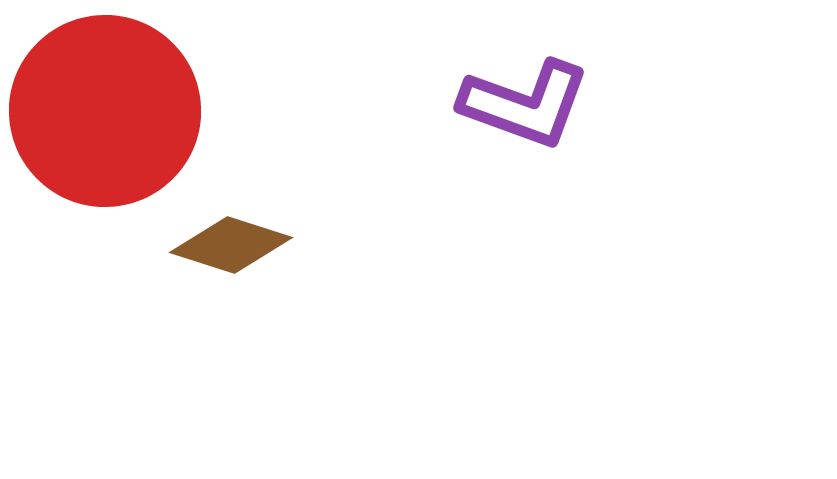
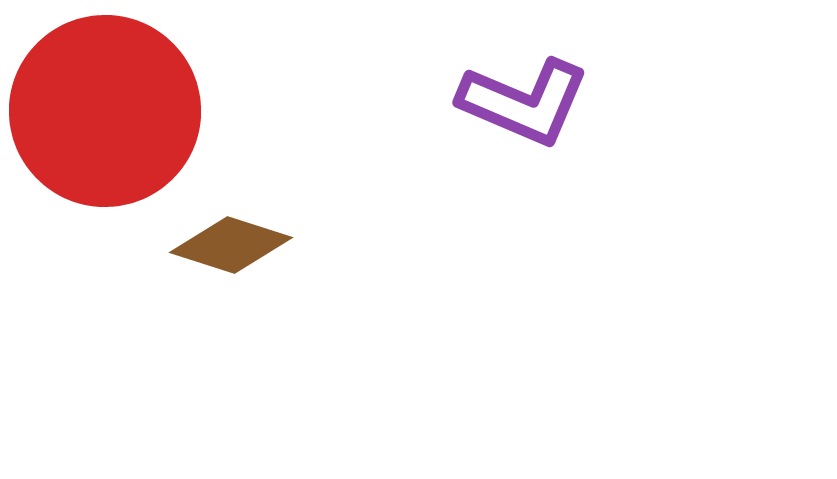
purple L-shape: moved 1 px left, 2 px up; rotated 3 degrees clockwise
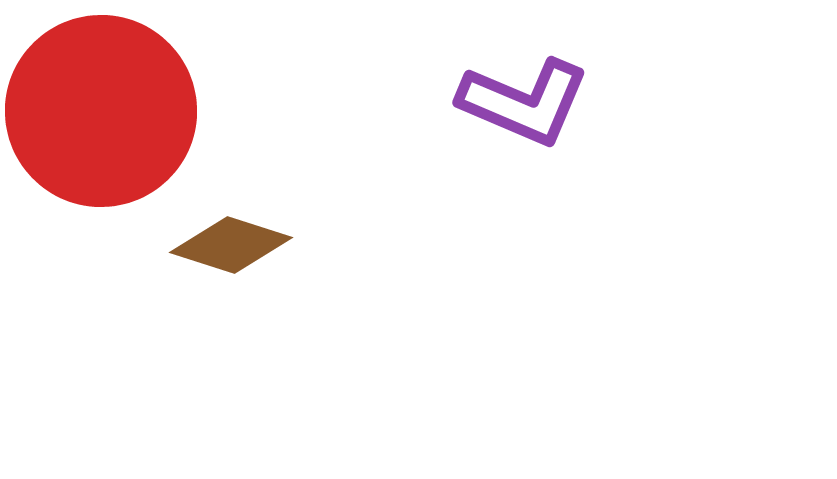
red circle: moved 4 px left
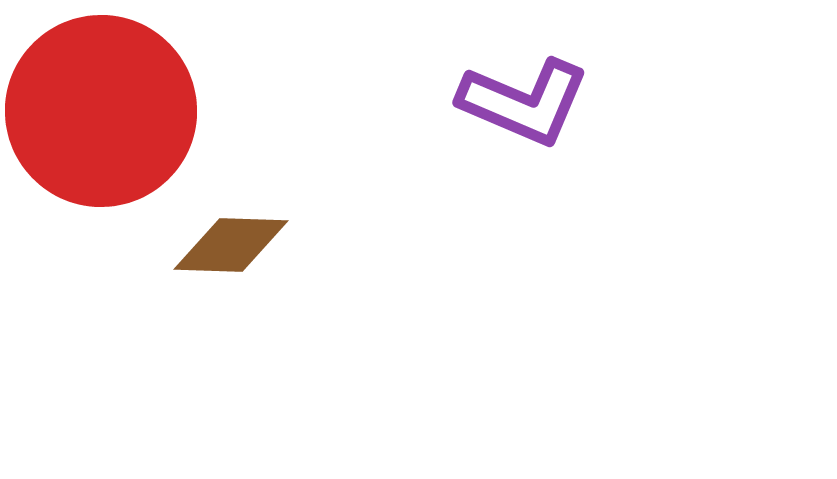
brown diamond: rotated 16 degrees counterclockwise
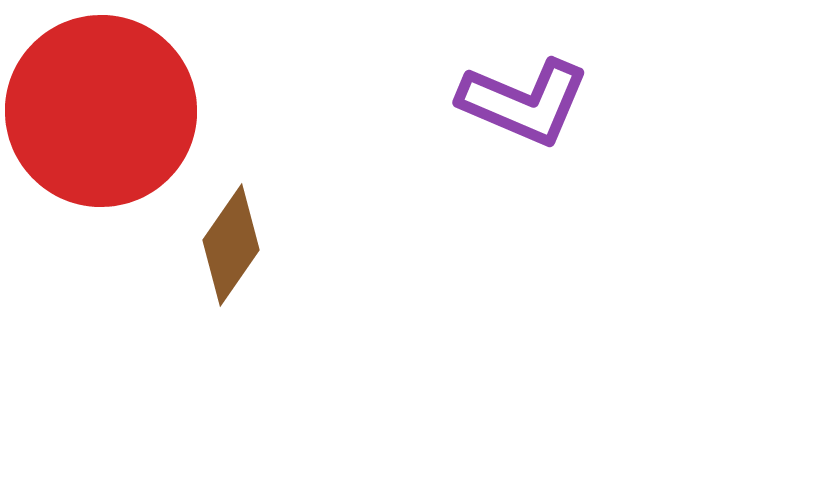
brown diamond: rotated 57 degrees counterclockwise
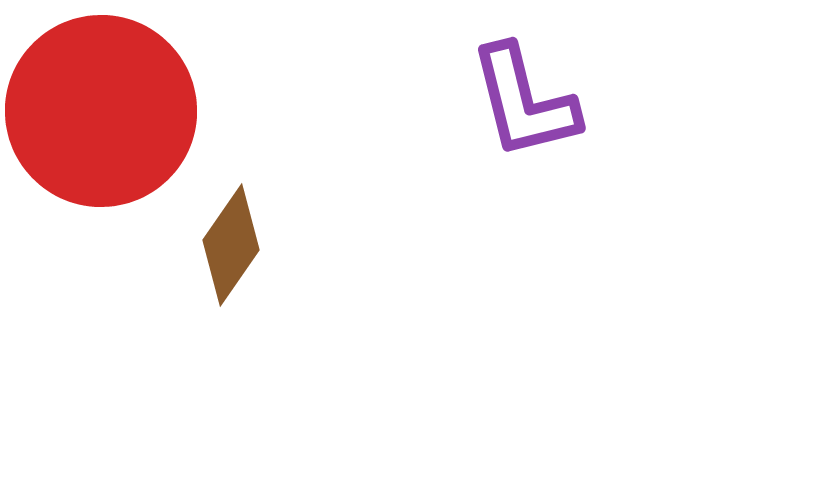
purple L-shape: rotated 53 degrees clockwise
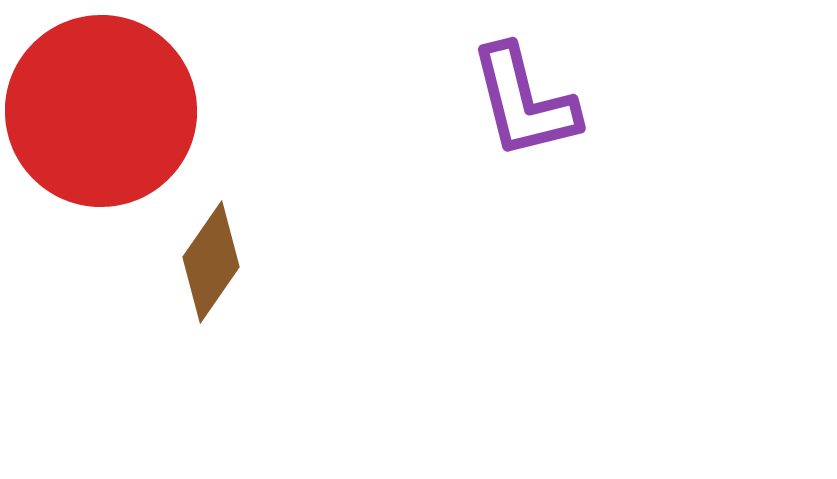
brown diamond: moved 20 px left, 17 px down
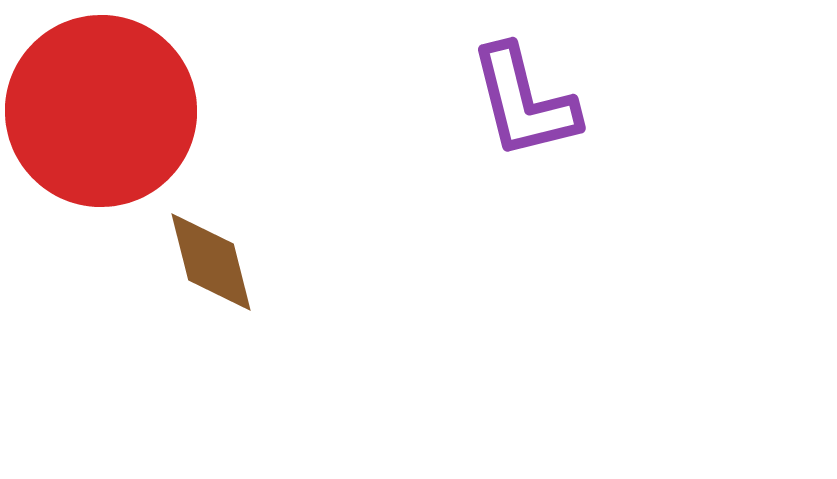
brown diamond: rotated 49 degrees counterclockwise
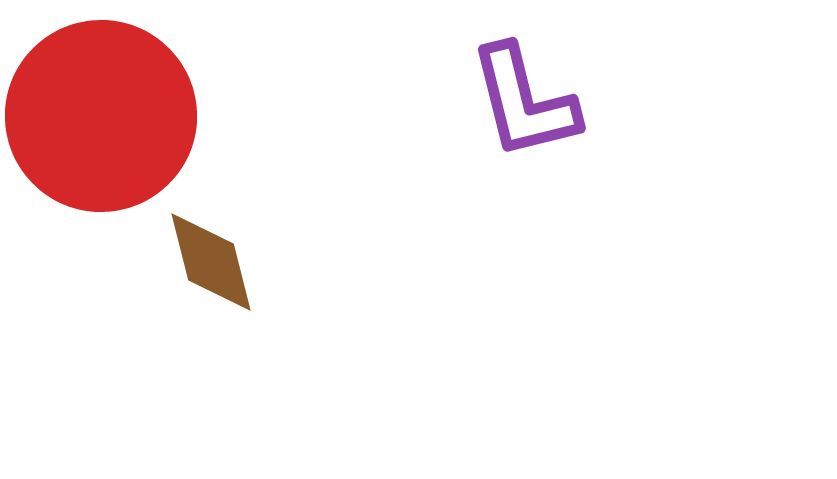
red circle: moved 5 px down
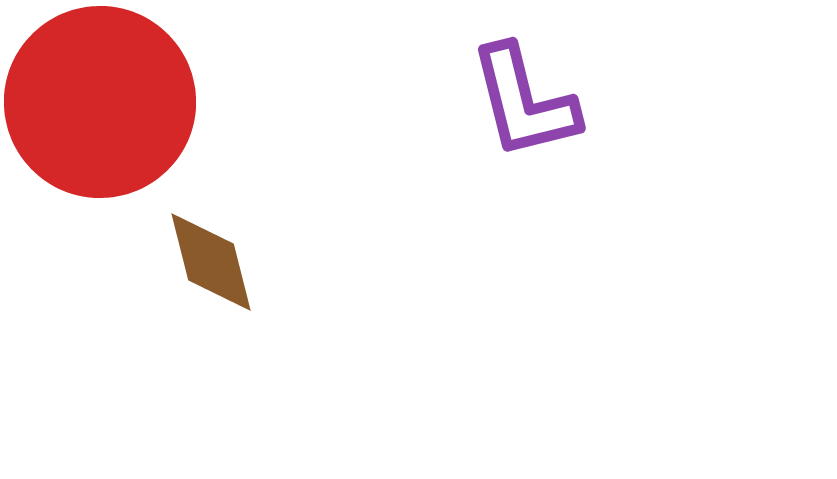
red circle: moved 1 px left, 14 px up
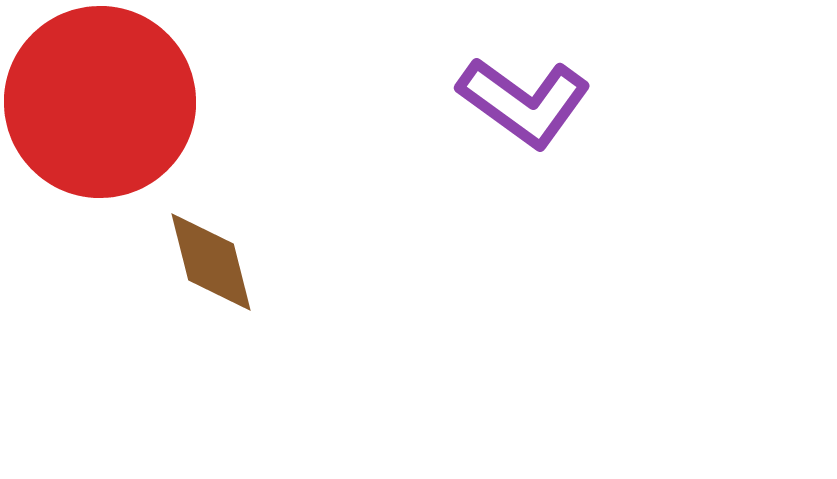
purple L-shape: rotated 40 degrees counterclockwise
